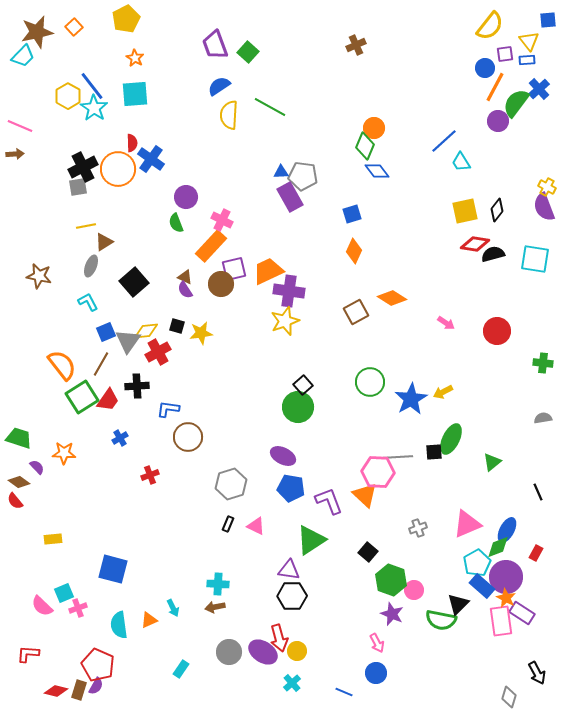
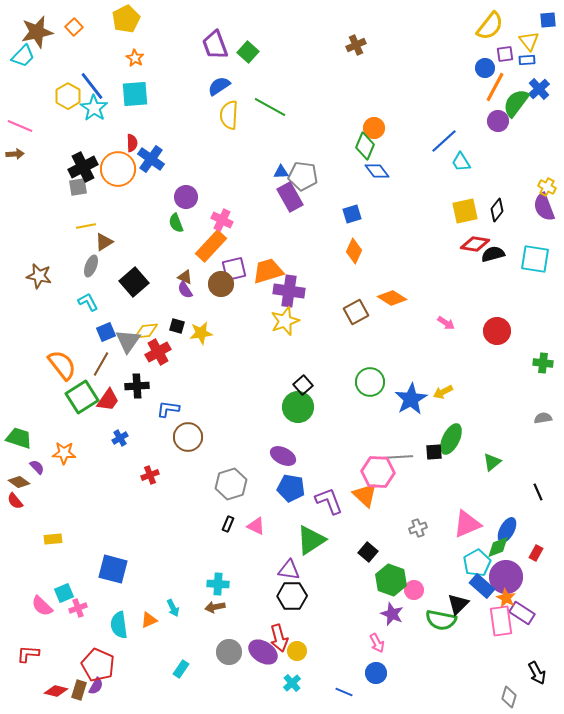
orange trapezoid at (268, 271): rotated 8 degrees clockwise
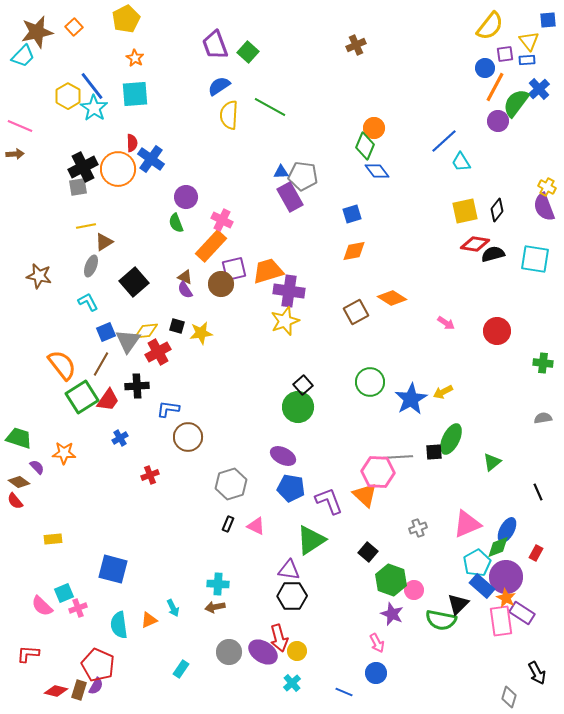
orange diamond at (354, 251): rotated 55 degrees clockwise
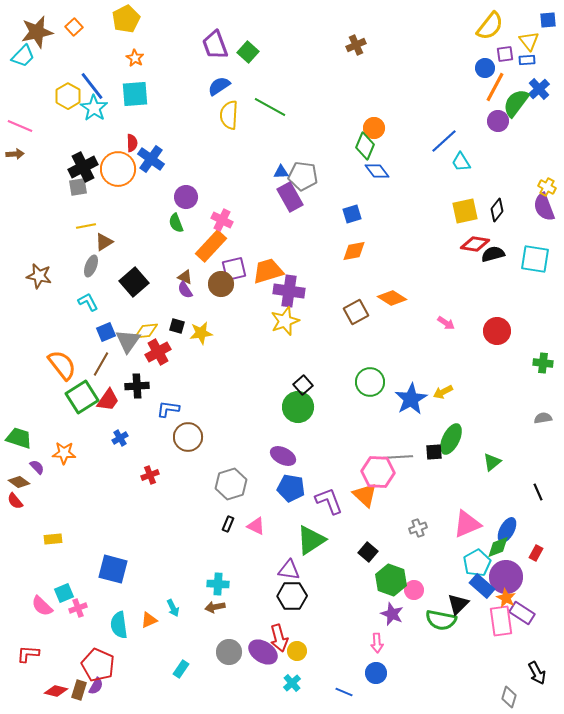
pink arrow at (377, 643): rotated 24 degrees clockwise
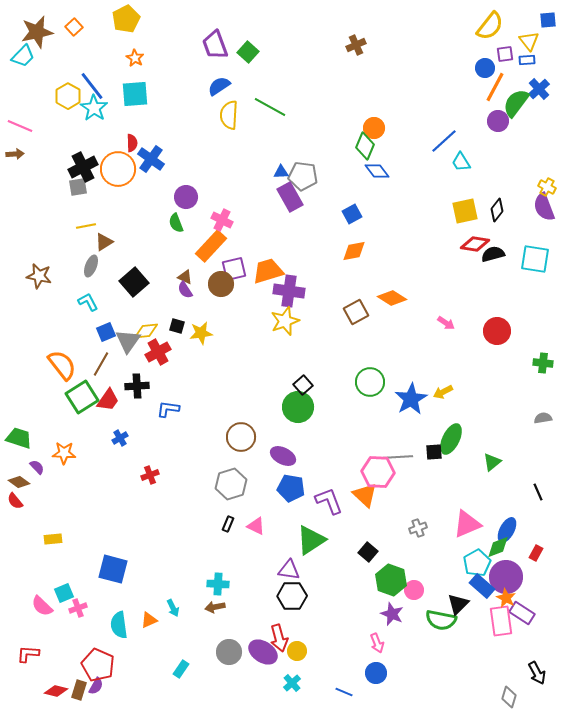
blue square at (352, 214): rotated 12 degrees counterclockwise
brown circle at (188, 437): moved 53 px right
pink arrow at (377, 643): rotated 18 degrees counterclockwise
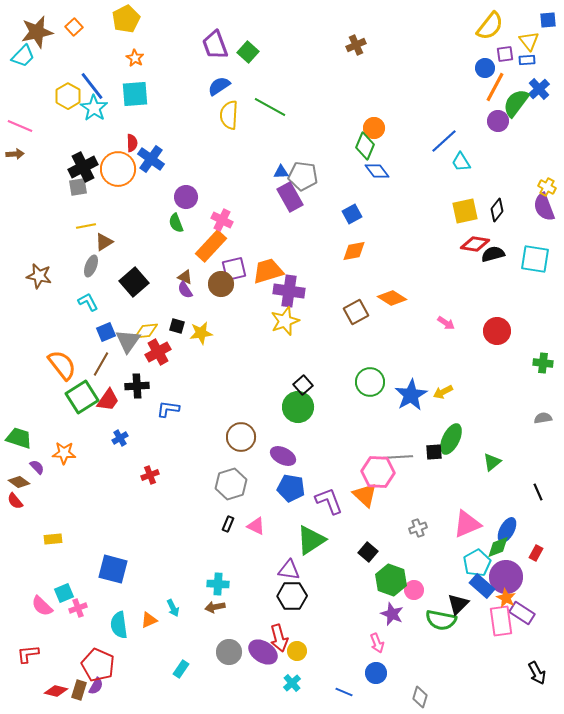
blue star at (411, 399): moved 4 px up
red L-shape at (28, 654): rotated 10 degrees counterclockwise
gray diamond at (509, 697): moved 89 px left
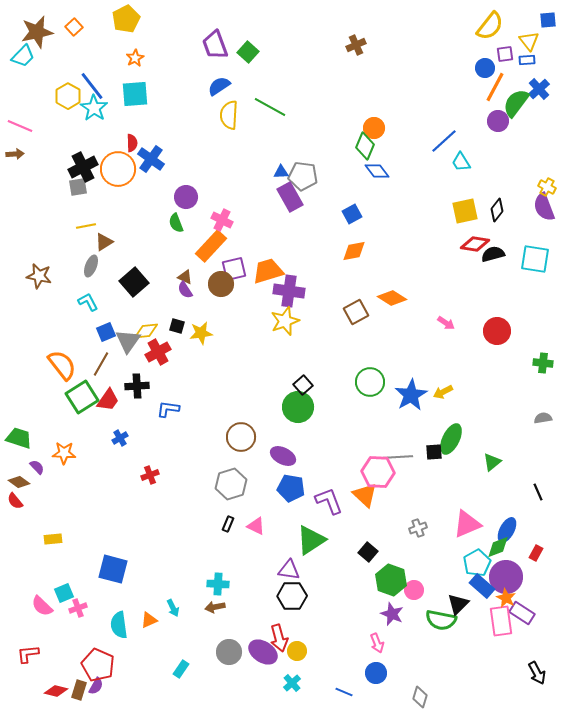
orange star at (135, 58): rotated 12 degrees clockwise
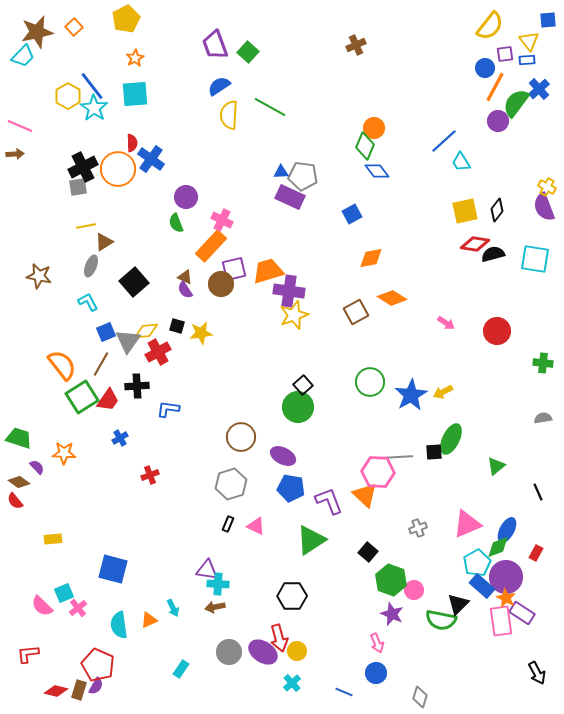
purple rectangle at (290, 197): rotated 36 degrees counterclockwise
orange diamond at (354, 251): moved 17 px right, 7 px down
yellow star at (285, 321): moved 9 px right, 6 px up
green triangle at (492, 462): moved 4 px right, 4 px down
purple triangle at (289, 570): moved 82 px left
pink cross at (78, 608): rotated 18 degrees counterclockwise
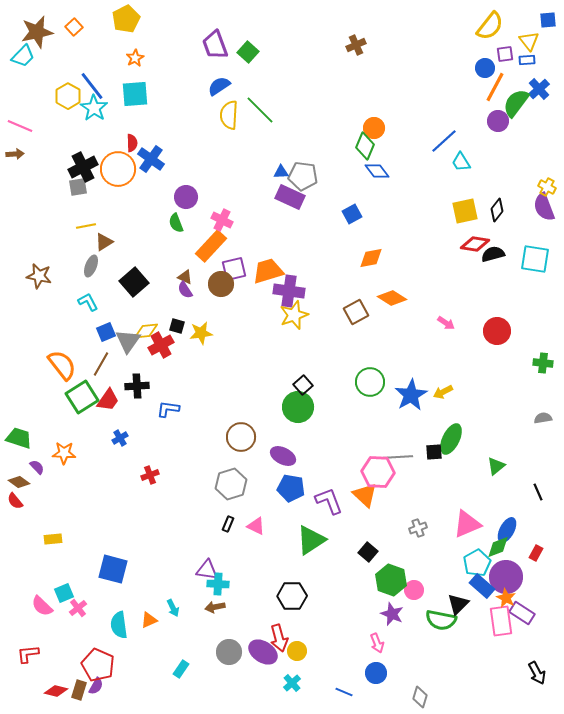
green line at (270, 107): moved 10 px left, 3 px down; rotated 16 degrees clockwise
red cross at (158, 352): moved 3 px right, 7 px up
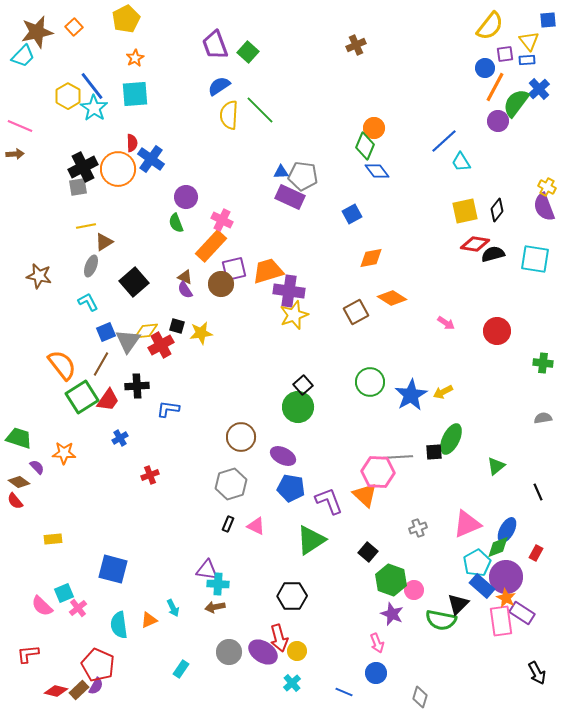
brown rectangle at (79, 690): rotated 30 degrees clockwise
